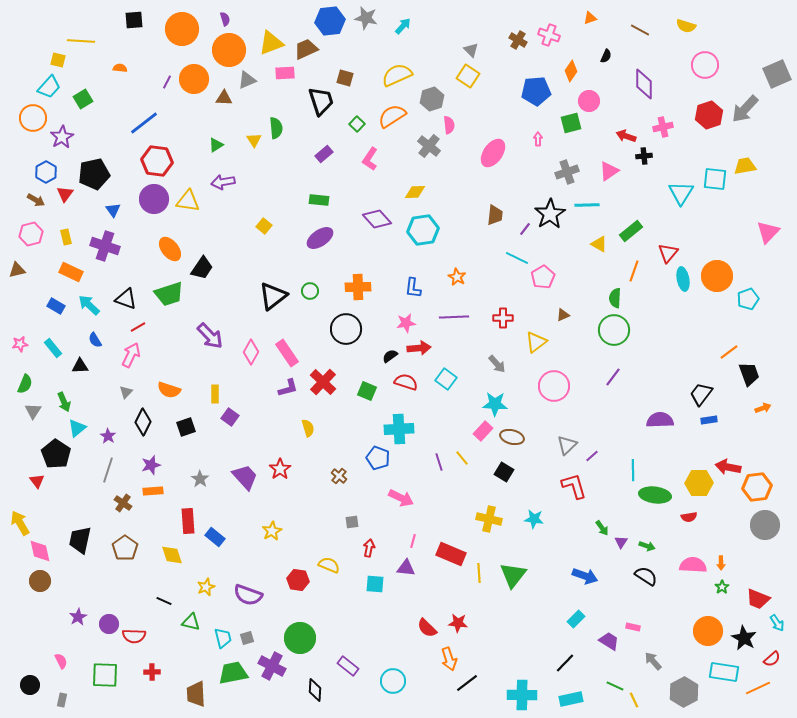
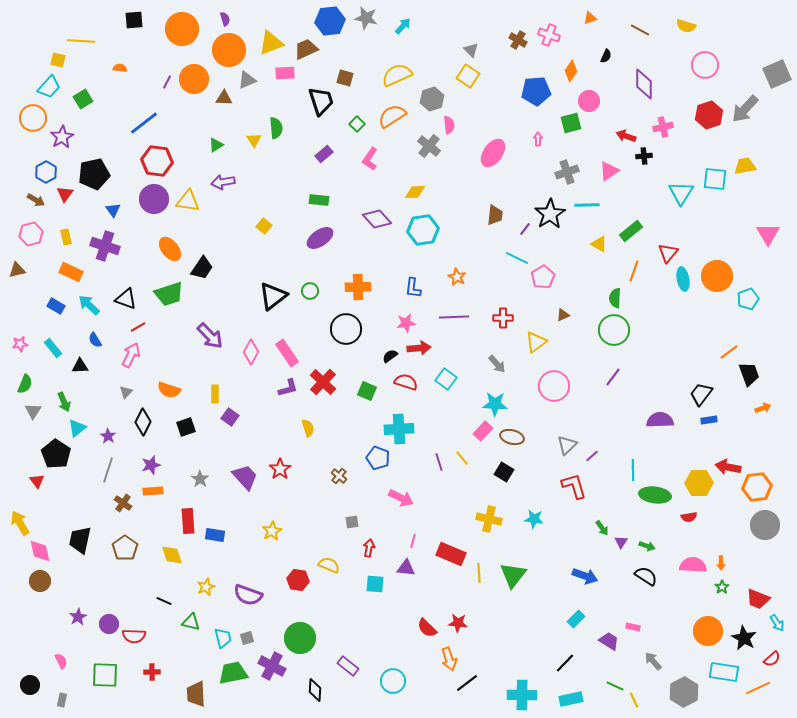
pink triangle at (768, 232): moved 2 px down; rotated 15 degrees counterclockwise
blue rectangle at (215, 537): moved 2 px up; rotated 30 degrees counterclockwise
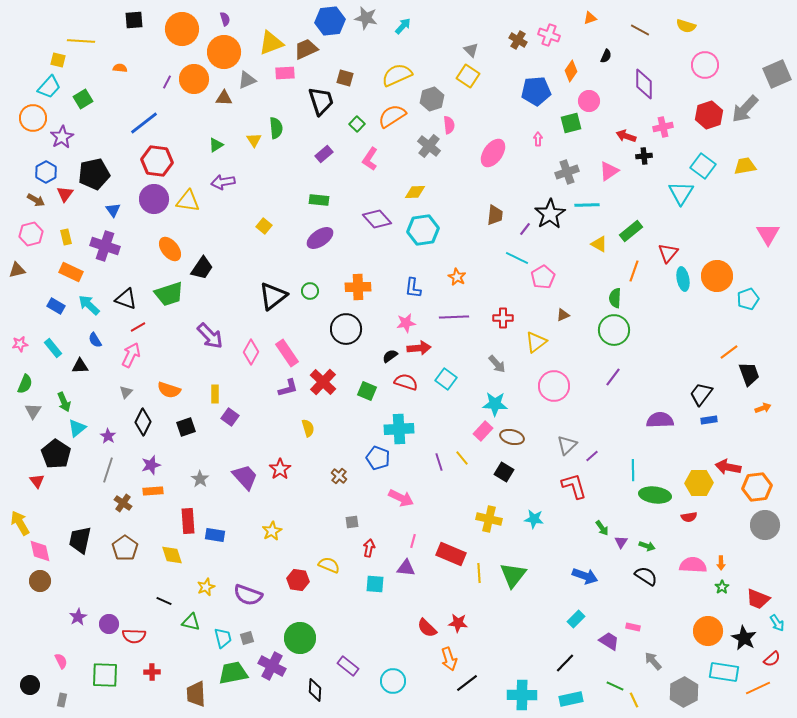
orange circle at (229, 50): moved 5 px left, 2 px down
cyan square at (715, 179): moved 12 px left, 13 px up; rotated 30 degrees clockwise
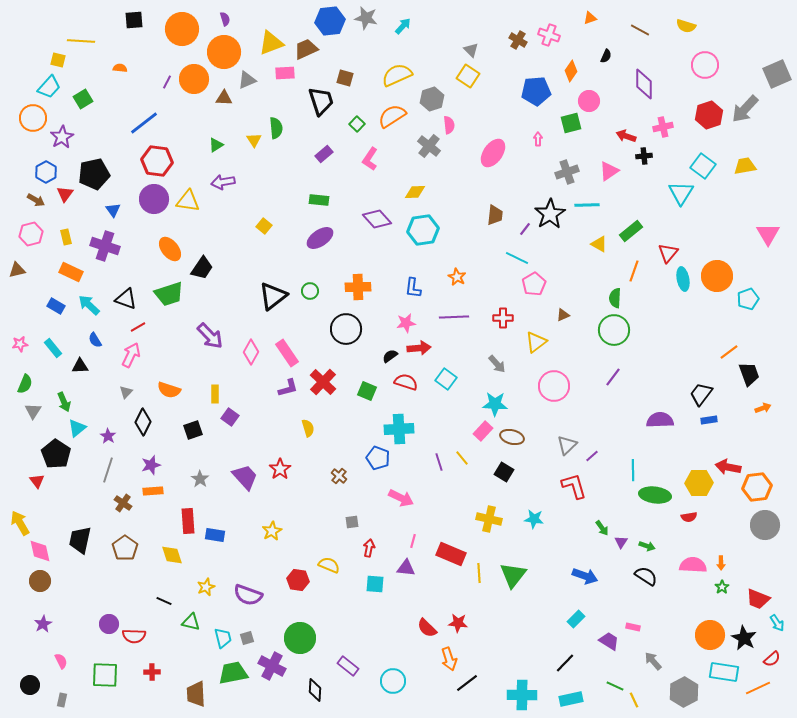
pink pentagon at (543, 277): moved 9 px left, 7 px down
black square at (186, 427): moved 7 px right, 3 px down
purple star at (78, 617): moved 35 px left, 7 px down
orange circle at (708, 631): moved 2 px right, 4 px down
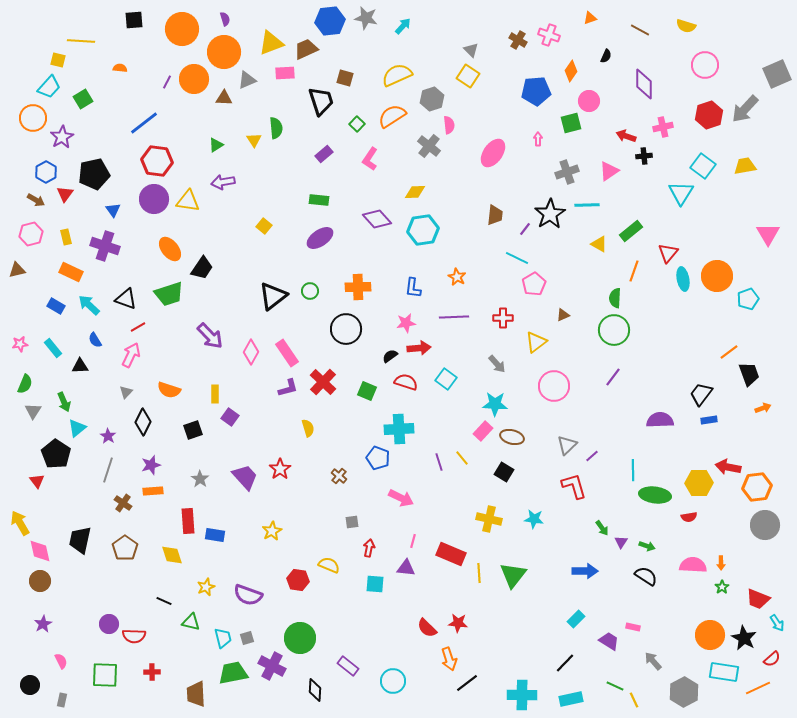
blue arrow at (585, 576): moved 5 px up; rotated 20 degrees counterclockwise
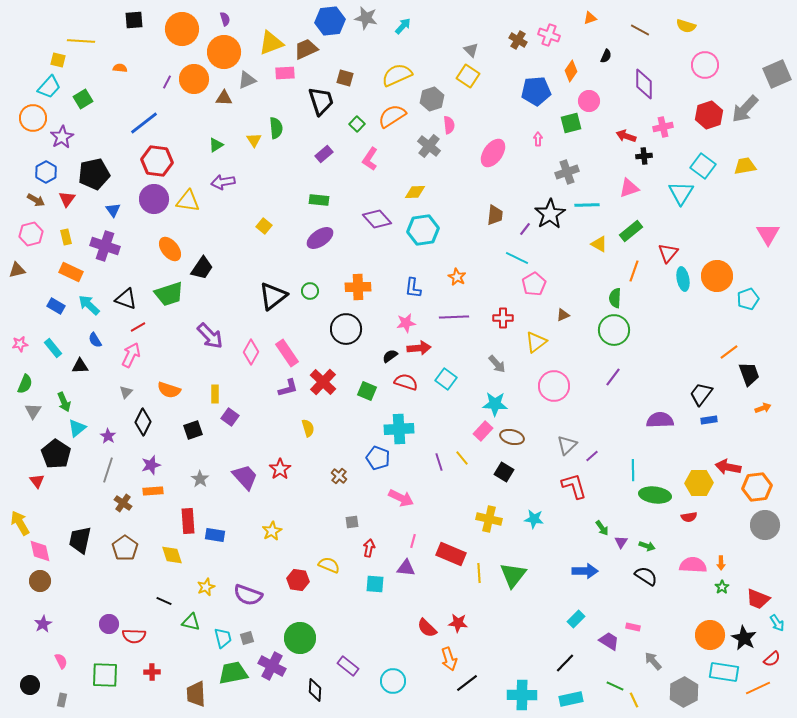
pink triangle at (609, 171): moved 20 px right, 17 px down; rotated 15 degrees clockwise
red triangle at (65, 194): moved 2 px right, 5 px down
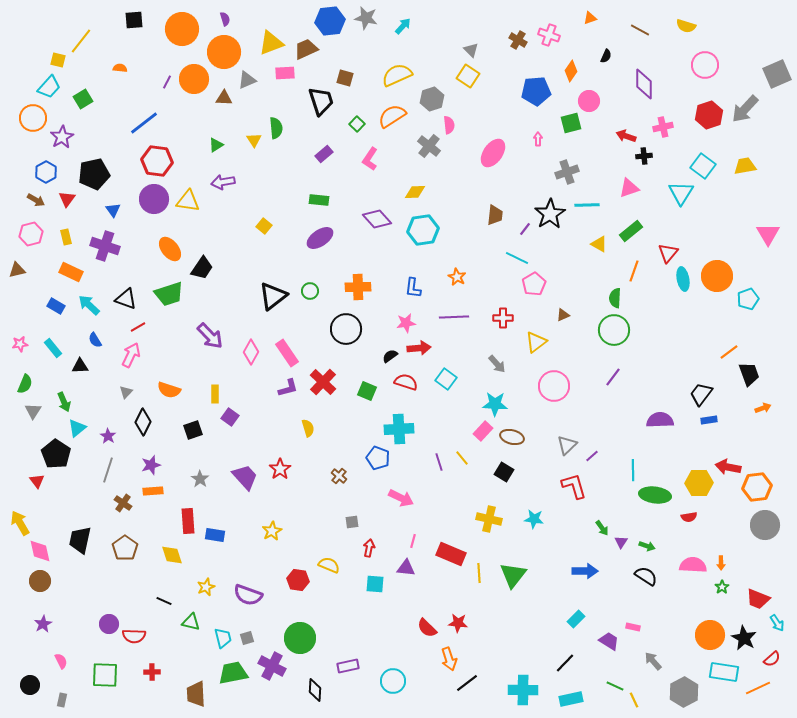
yellow line at (81, 41): rotated 56 degrees counterclockwise
purple rectangle at (348, 666): rotated 50 degrees counterclockwise
cyan cross at (522, 695): moved 1 px right, 5 px up
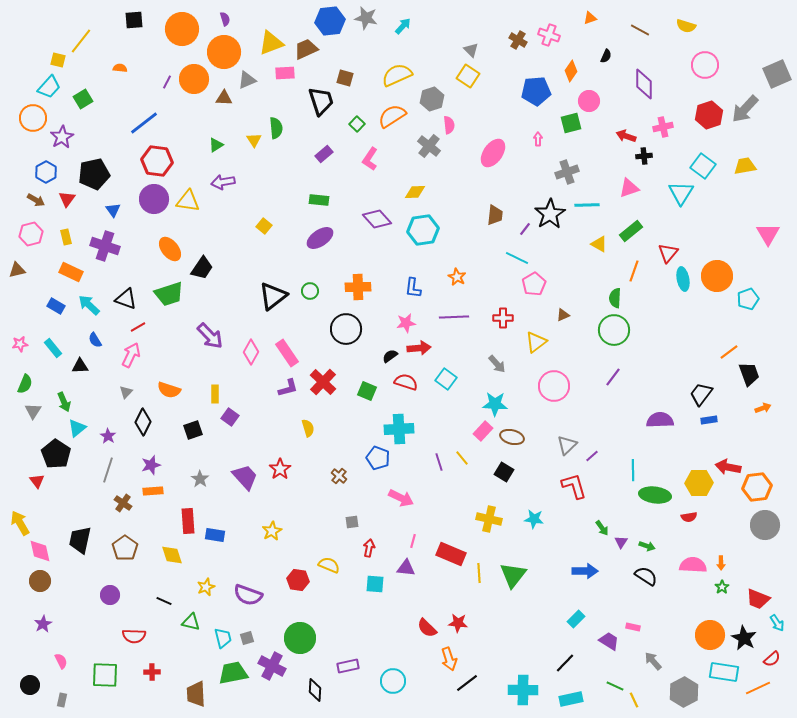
purple circle at (109, 624): moved 1 px right, 29 px up
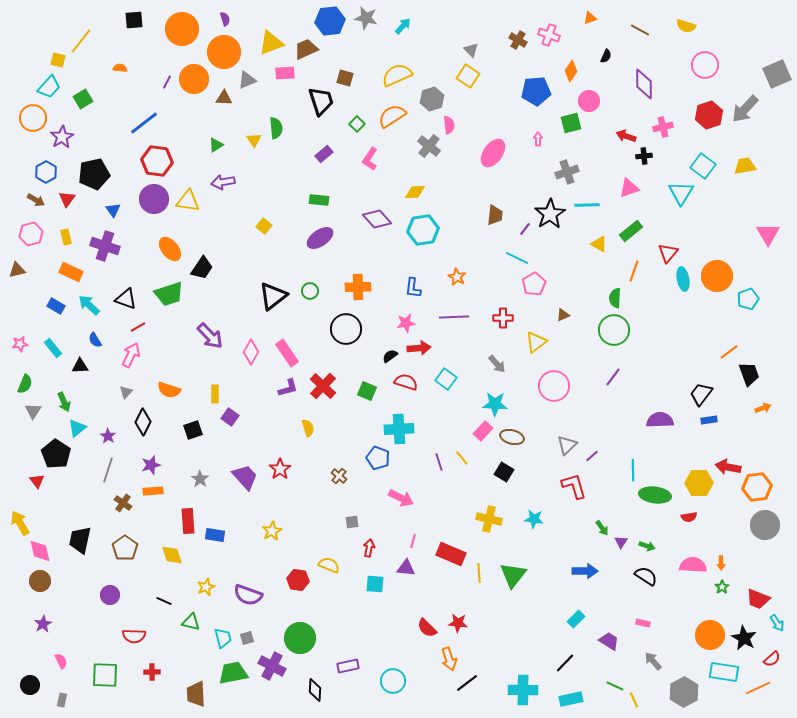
red cross at (323, 382): moved 4 px down
pink rectangle at (633, 627): moved 10 px right, 4 px up
